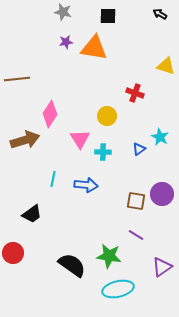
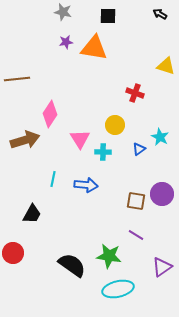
yellow circle: moved 8 px right, 9 px down
black trapezoid: rotated 25 degrees counterclockwise
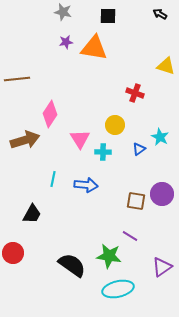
purple line: moved 6 px left, 1 px down
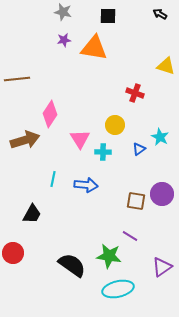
purple star: moved 2 px left, 2 px up
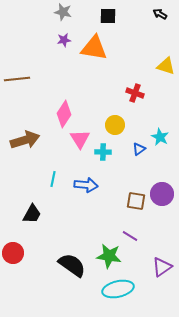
pink diamond: moved 14 px right
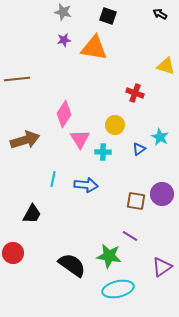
black square: rotated 18 degrees clockwise
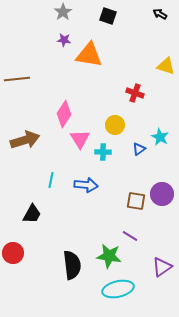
gray star: rotated 24 degrees clockwise
purple star: rotated 16 degrees clockwise
orange triangle: moved 5 px left, 7 px down
cyan line: moved 2 px left, 1 px down
black semicircle: rotated 48 degrees clockwise
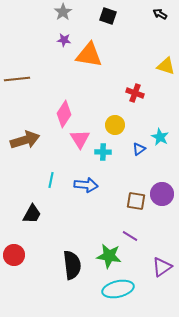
red circle: moved 1 px right, 2 px down
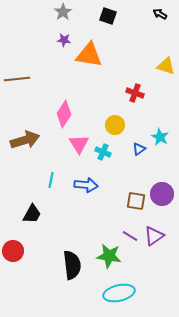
pink triangle: moved 1 px left, 5 px down
cyan cross: rotated 21 degrees clockwise
red circle: moved 1 px left, 4 px up
purple triangle: moved 8 px left, 31 px up
cyan ellipse: moved 1 px right, 4 px down
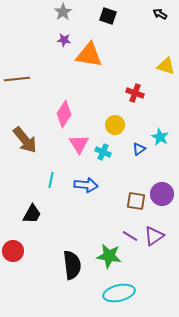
brown arrow: rotated 68 degrees clockwise
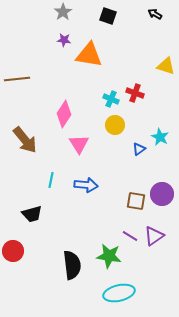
black arrow: moved 5 px left
cyan cross: moved 8 px right, 53 px up
black trapezoid: rotated 45 degrees clockwise
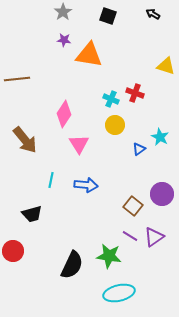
black arrow: moved 2 px left
brown square: moved 3 px left, 5 px down; rotated 30 degrees clockwise
purple triangle: moved 1 px down
black semicircle: rotated 32 degrees clockwise
